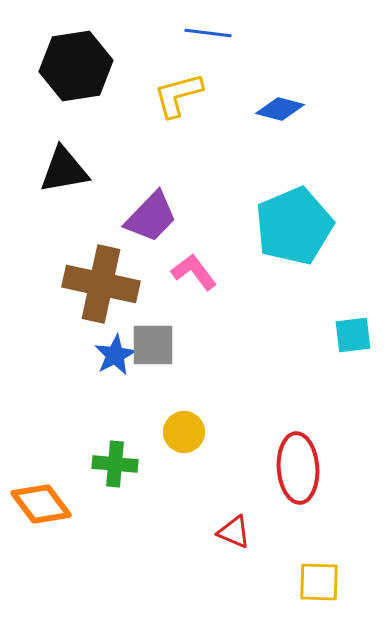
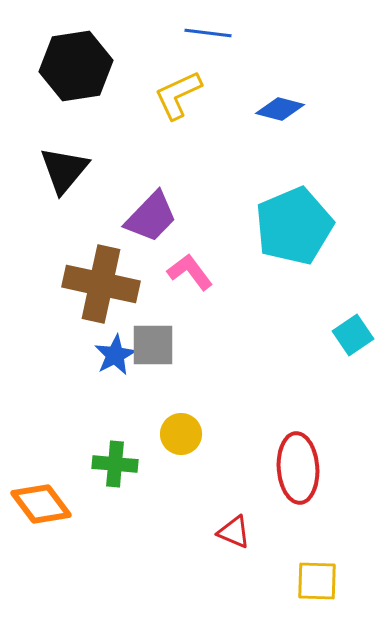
yellow L-shape: rotated 10 degrees counterclockwise
black triangle: rotated 40 degrees counterclockwise
pink L-shape: moved 4 px left
cyan square: rotated 27 degrees counterclockwise
yellow circle: moved 3 px left, 2 px down
yellow square: moved 2 px left, 1 px up
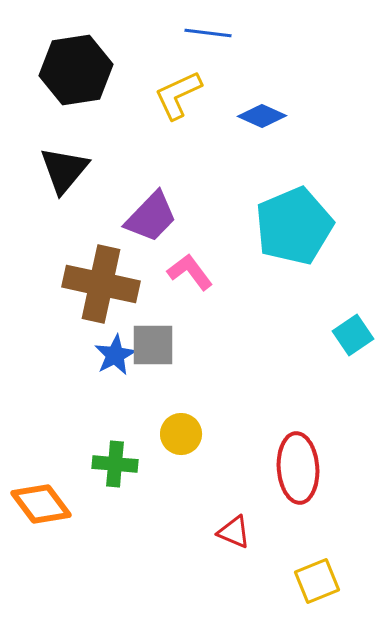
black hexagon: moved 4 px down
blue diamond: moved 18 px left, 7 px down; rotated 9 degrees clockwise
yellow square: rotated 24 degrees counterclockwise
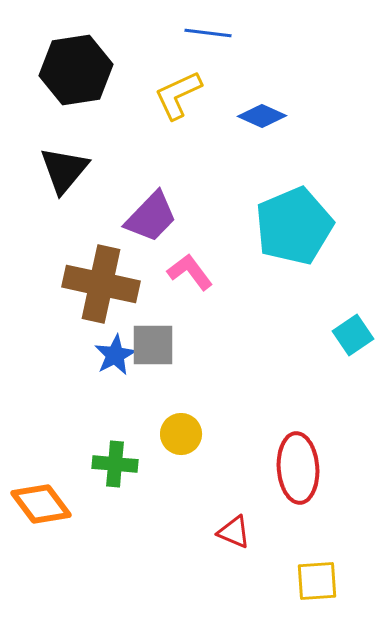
yellow square: rotated 18 degrees clockwise
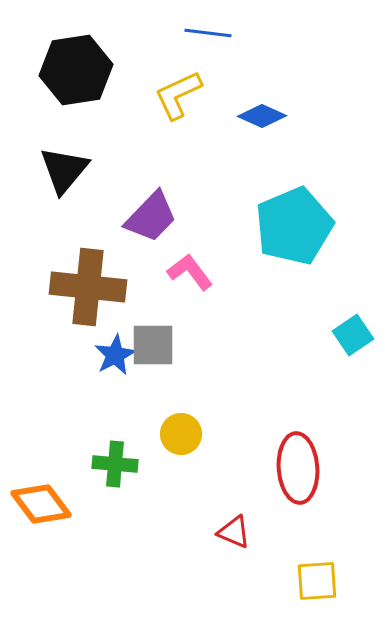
brown cross: moved 13 px left, 3 px down; rotated 6 degrees counterclockwise
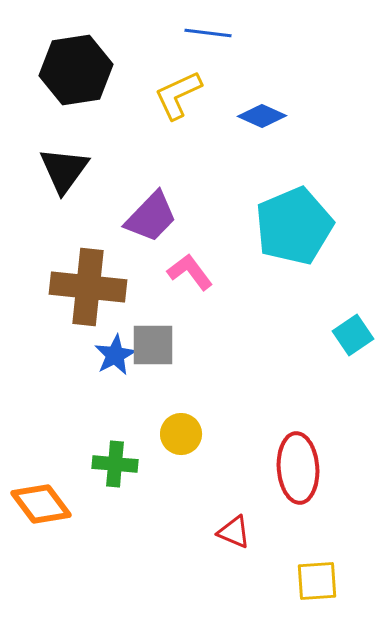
black triangle: rotated 4 degrees counterclockwise
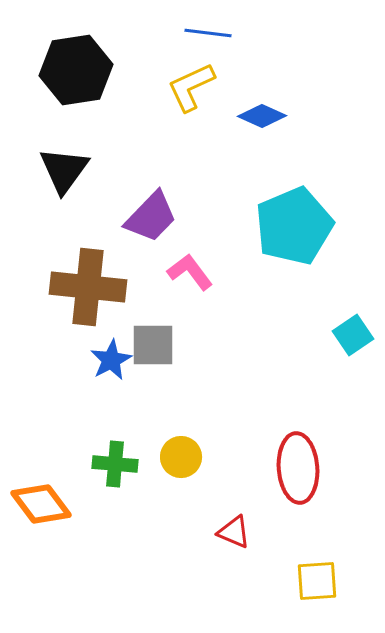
yellow L-shape: moved 13 px right, 8 px up
blue star: moved 4 px left, 5 px down
yellow circle: moved 23 px down
